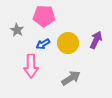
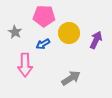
gray star: moved 2 px left, 2 px down
yellow circle: moved 1 px right, 10 px up
pink arrow: moved 6 px left, 1 px up
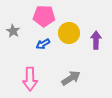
gray star: moved 2 px left, 1 px up
purple arrow: rotated 24 degrees counterclockwise
pink arrow: moved 5 px right, 14 px down
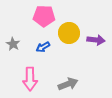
gray star: moved 13 px down
purple arrow: rotated 96 degrees clockwise
blue arrow: moved 3 px down
gray arrow: moved 3 px left, 6 px down; rotated 12 degrees clockwise
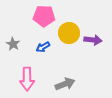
purple arrow: moved 3 px left
pink arrow: moved 3 px left
gray arrow: moved 3 px left
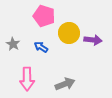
pink pentagon: rotated 15 degrees clockwise
blue arrow: moved 2 px left; rotated 64 degrees clockwise
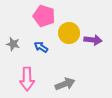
gray star: rotated 16 degrees counterclockwise
